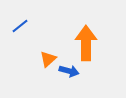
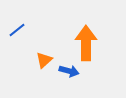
blue line: moved 3 px left, 4 px down
orange triangle: moved 4 px left, 1 px down
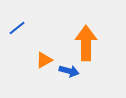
blue line: moved 2 px up
orange triangle: rotated 12 degrees clockwise
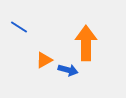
blue line: moved 2 px right, 1 px up; rotated 72 degrees clockwise
blue arrow: moved 1 px left, 1 px up
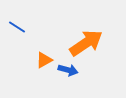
blue line: moved 2 px left
orange arrow: rotated 56 degrees clockwise
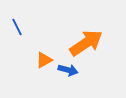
blue line: rotated 30 degrees clockwise
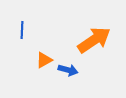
blue line: moved 5 px right, 3 px down; rotated 30 degrees clockwise
orange arrow: moved 8 px right, 3 px up
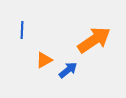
blue arrow: rotated 54 degrees counterclockwise
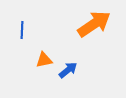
orange arrow: moved 16 px up
orange triangle: rotated 18 degrees clockwise
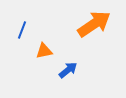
blue line: rotated 18 degrees clockwise
orange triangle: moved 9 px up
